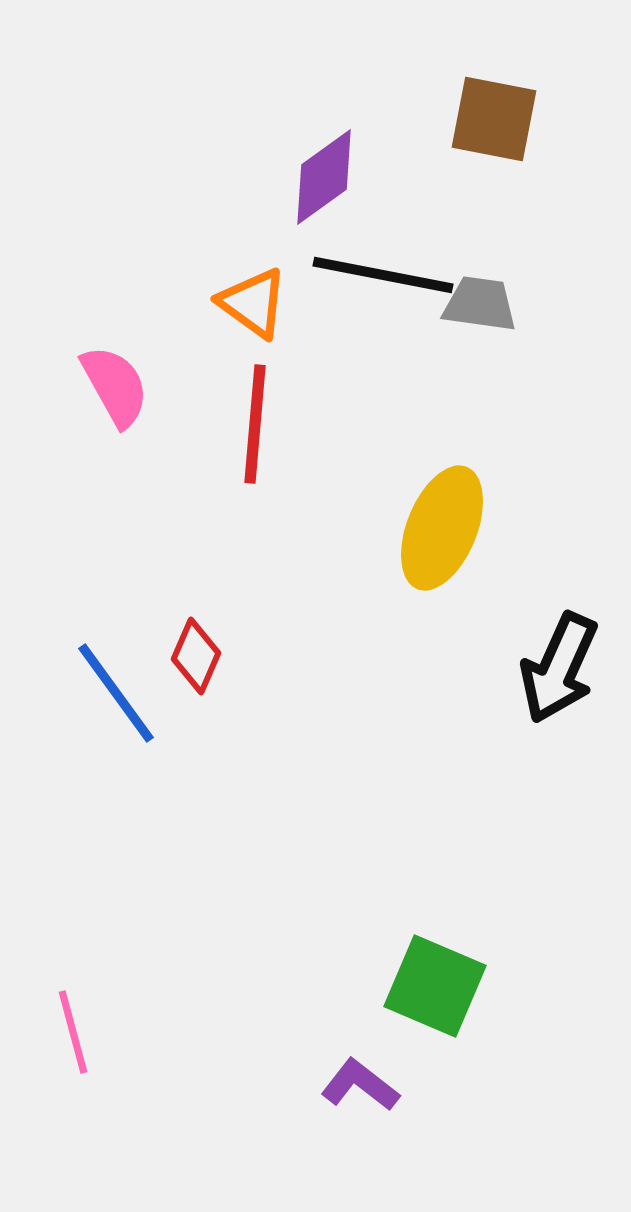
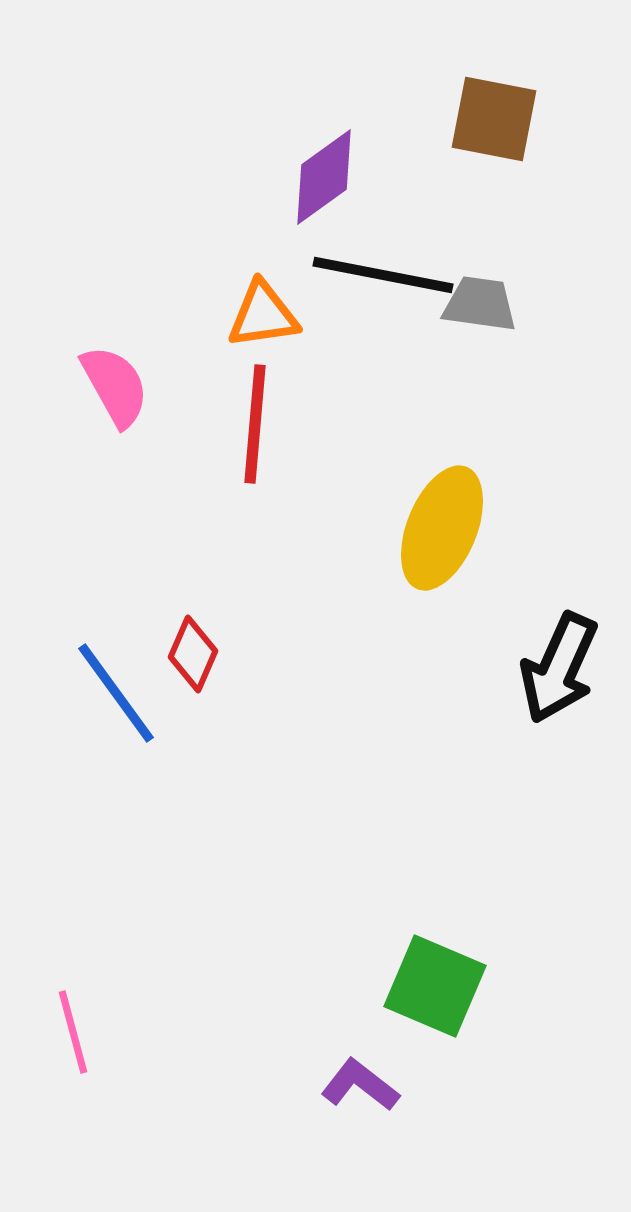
orange triangle: moved 10 px right, 12 px down; rotated 44 degrees counterclockwise
red diamond: moved 3 px left, 2 px up
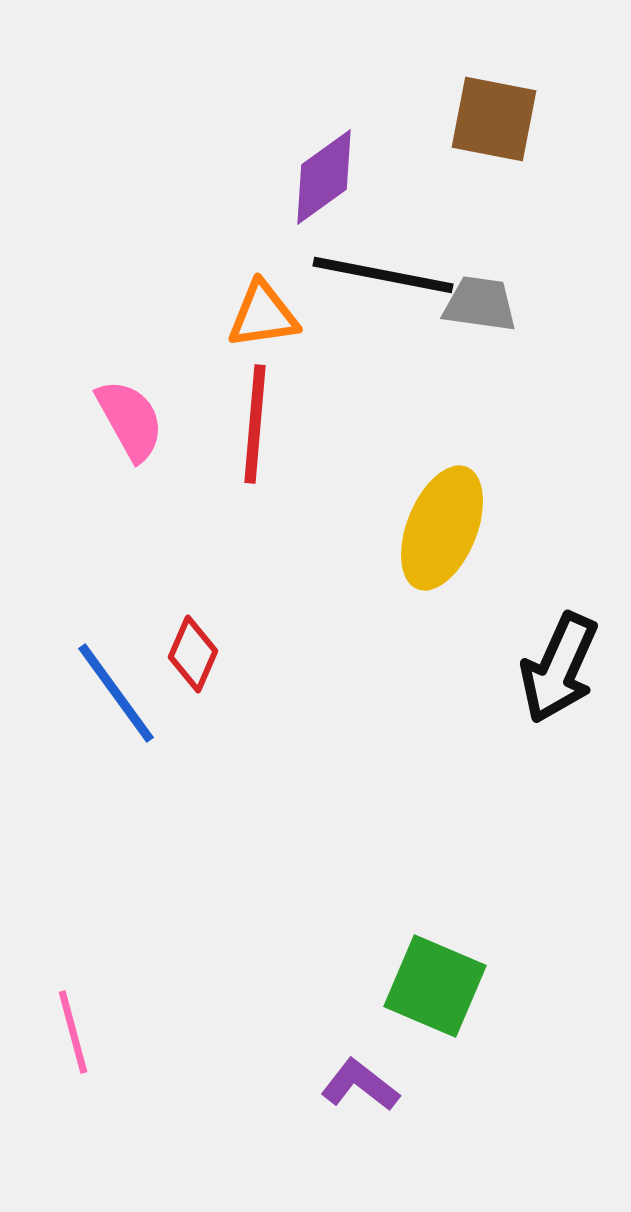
pink semicircle: moved 15 px right, 34 px down
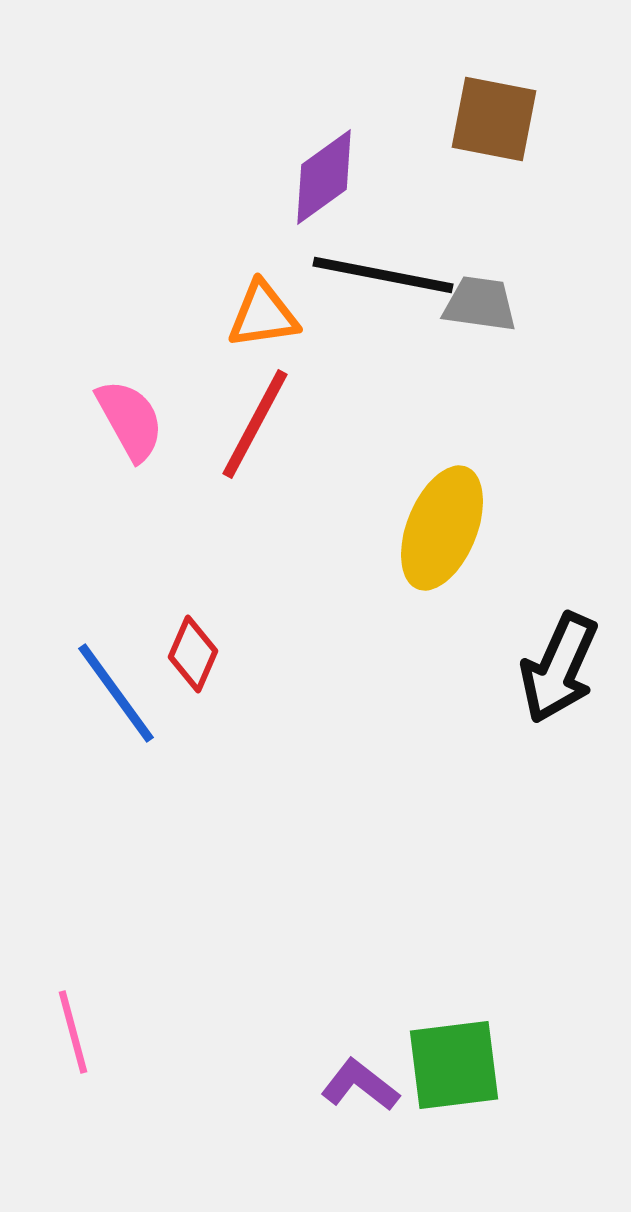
red line: rotated 23 degrees clockwise
green square: moved 19 px right, 79 px down; rotated 30 degrees counterclockwise
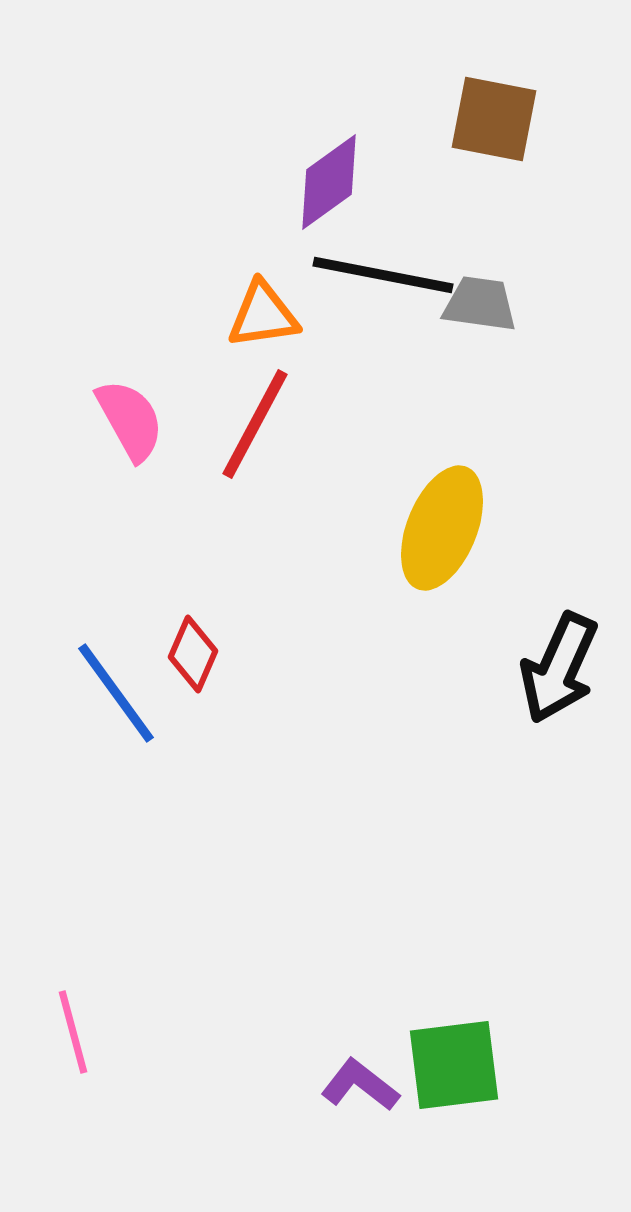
purple diamond: moved 5 px right, 5 px down
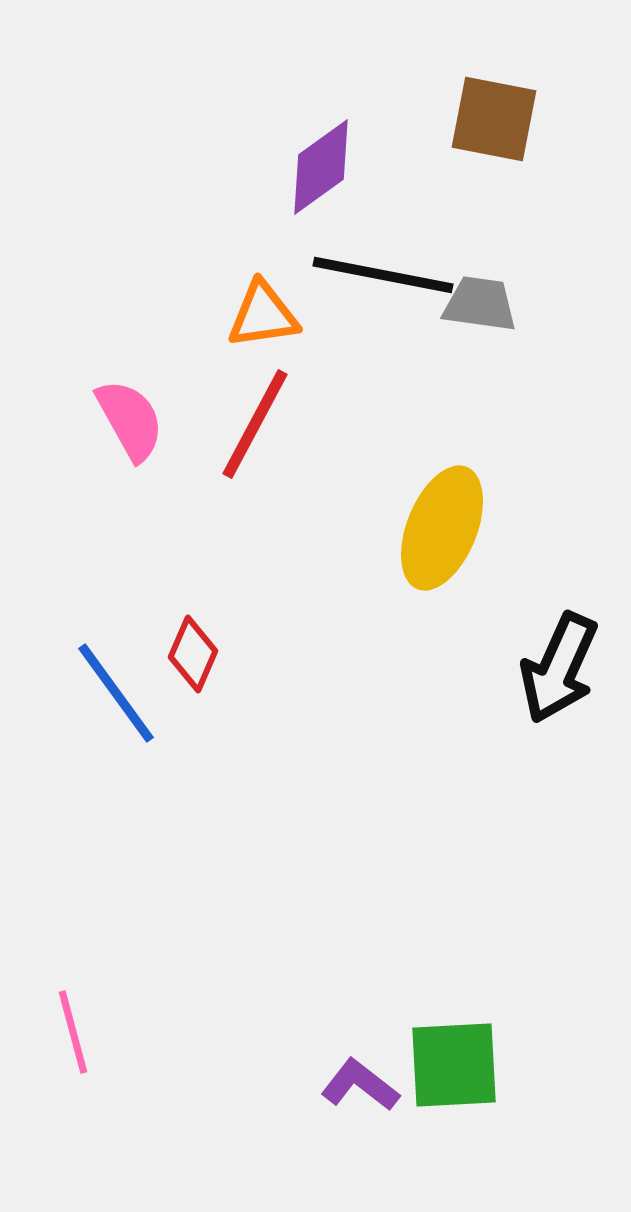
purple diamond: moved 8 px left, 15 px up
green square: rotated 4 degrees clockwise
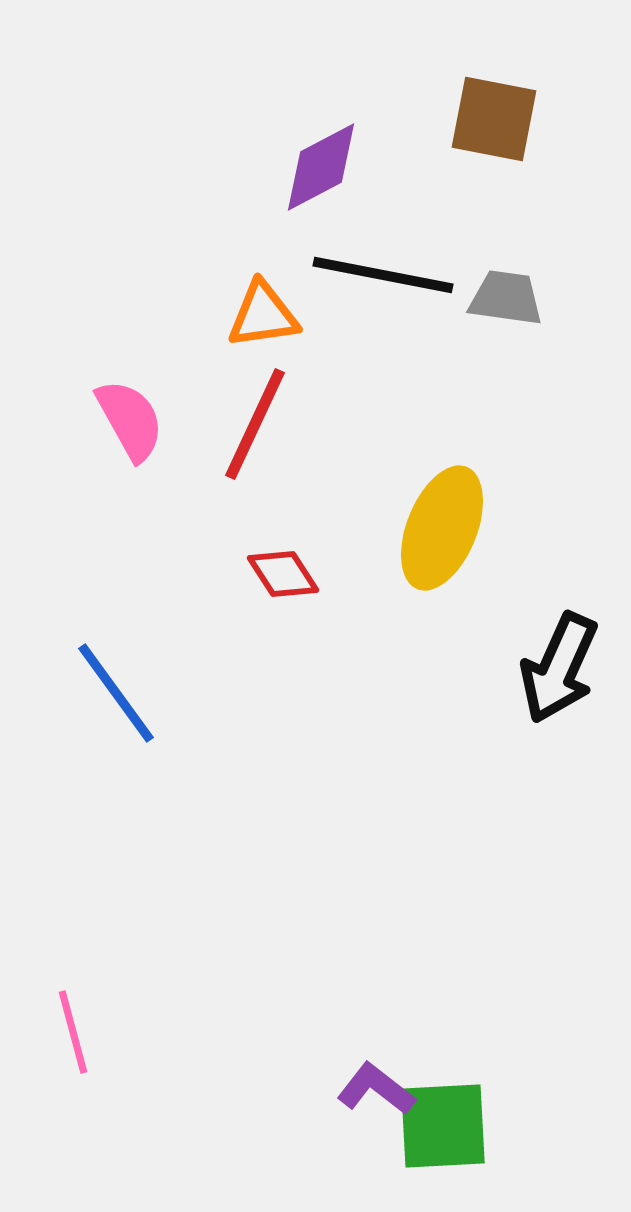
purple diamond: rotated 8 degrees clockwise
gray trapezoid: moved 26 px right, 6 px up
red line: rotated 3 degrees counterclockwise
red diamond: moved 90 px right, 80 px up; rotated 56 degrees counterclockwise
green square: moved 11 px left, 61 px down
purple L-shape: moved 16 px right, 4 px down
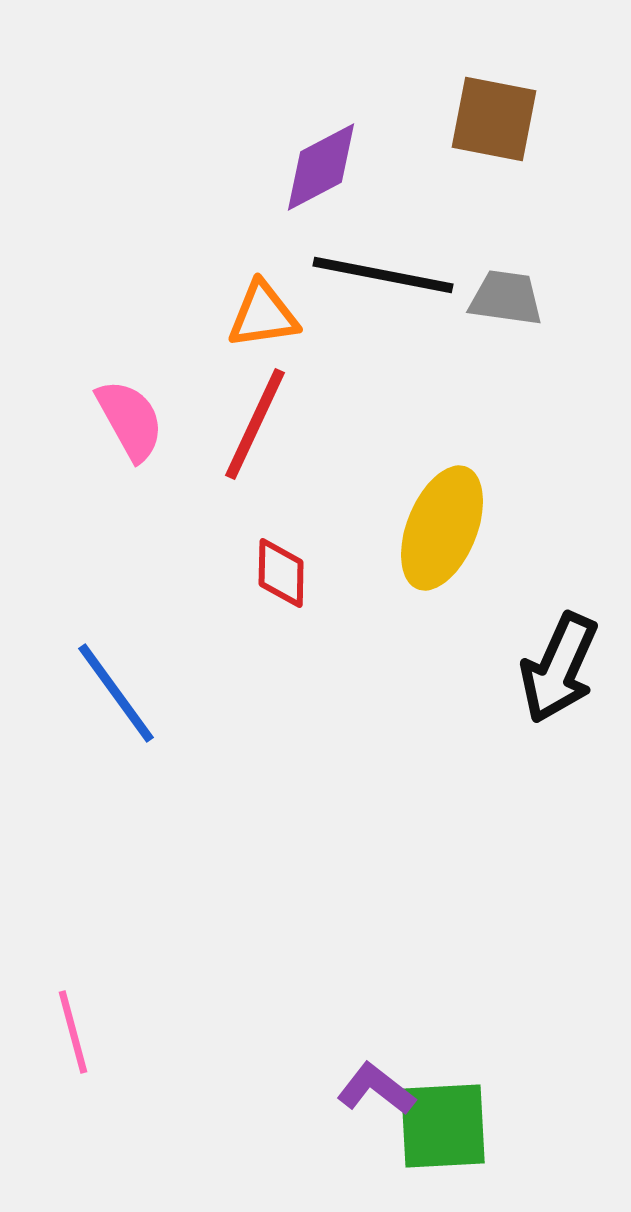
red diamond: moved 2 px left, 1 px up; rotated 34 degrees clockwise
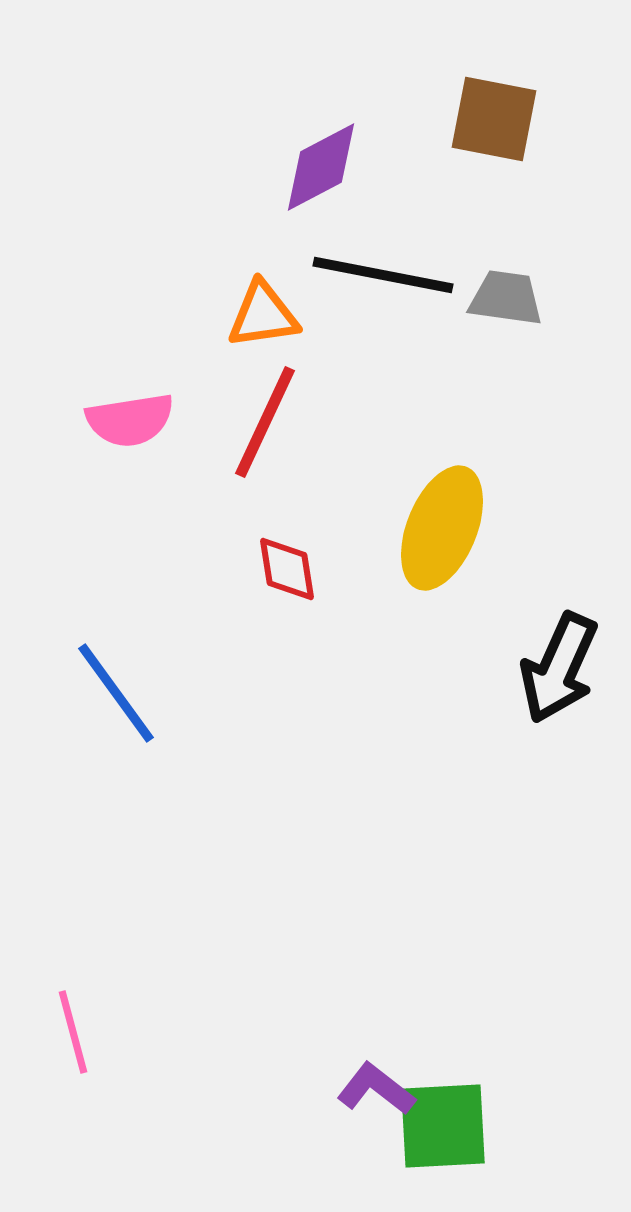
pink semicircle: rotated 110 degrees clockwise
red line: moved 10 px right, 2 px up
red diamond: moved 6 px right, 4 px up; rotated 10 degrees counterclockwise
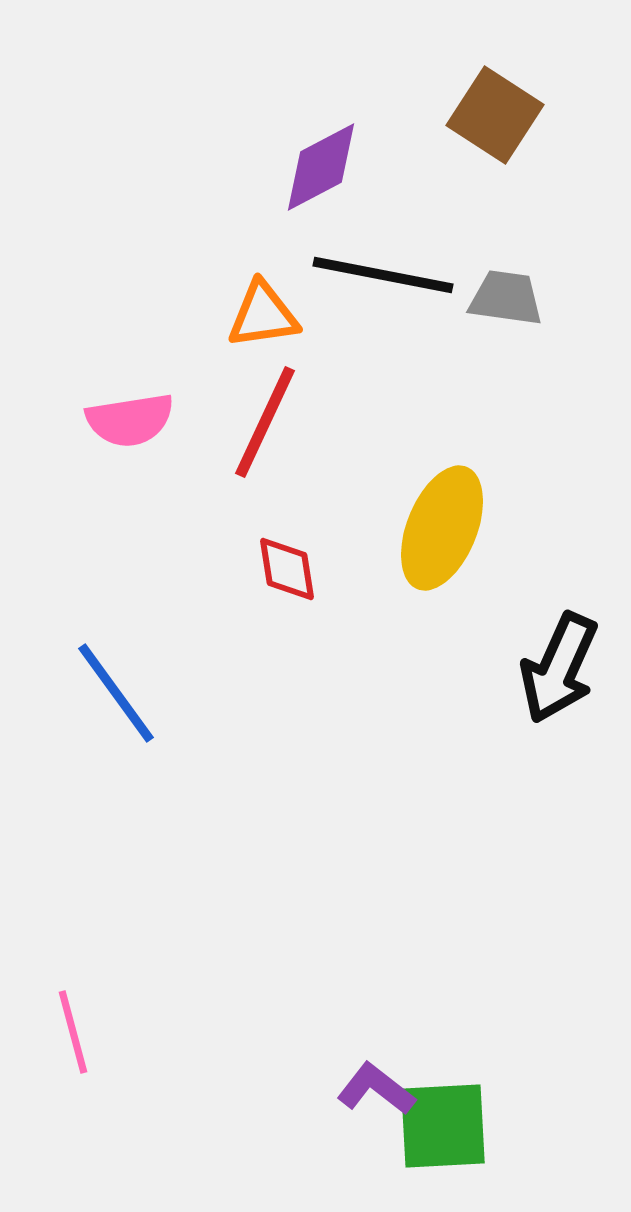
brown square: moved 1 px right, 4 px up; rotated 22 degrees clockwise
